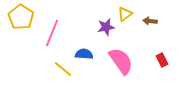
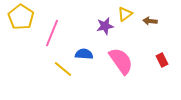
purple star: moved 1 px left, 1 px up
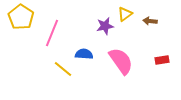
red rectangle: rotated 72 degrees counterclockwise
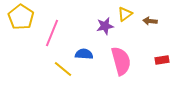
pink semicircle: rotated 20 degrees clockwise
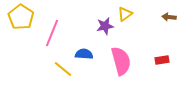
brown arrow: moved 19 px right, 4 px up
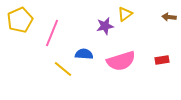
yellow pentagon: moved 1 px left, 3 px down; rotated 15 degrees clockwise
pink semicircle: rotated 88 degrees clockwise
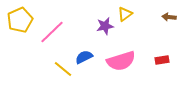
pink line: moved 1 px up; rotated 24 degrees clockwise
blue semicircle: moved 3 px down; rotated 30 degrees counterclockwise
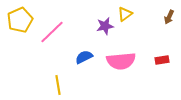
brown arrow: rotated 72 degrees counterclockwise
pink semicircle: rotated 12 degrees clockwise
yellow line: moved 5 px left, 16 px down; rotated 42 degrees clockwise
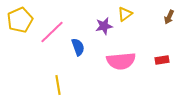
purple star: moved 1 px left
blue semicircle: moved 6 px left, 10 px up; rotated 96 degrees clockwise
